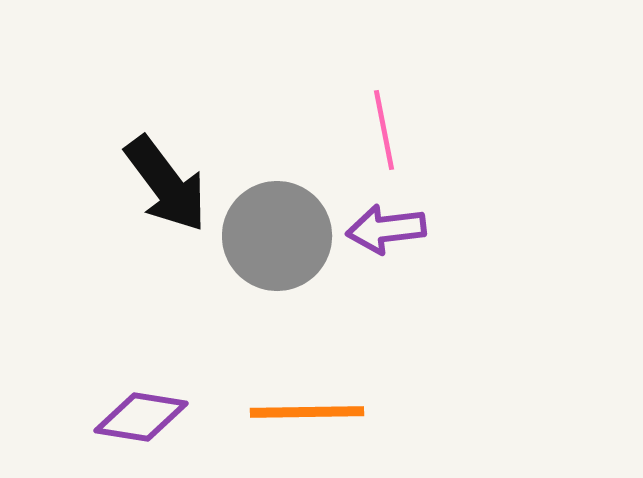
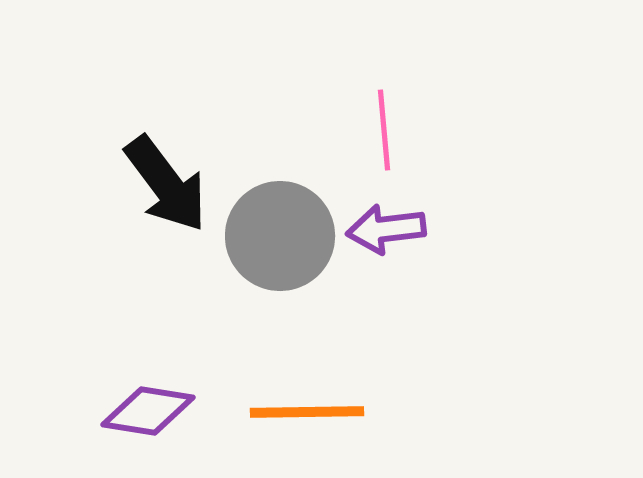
pink line: rotated 6 degrees clockwise
gray circle: moved 3 px right
purple diamond: moved 7 px right, 6 px up
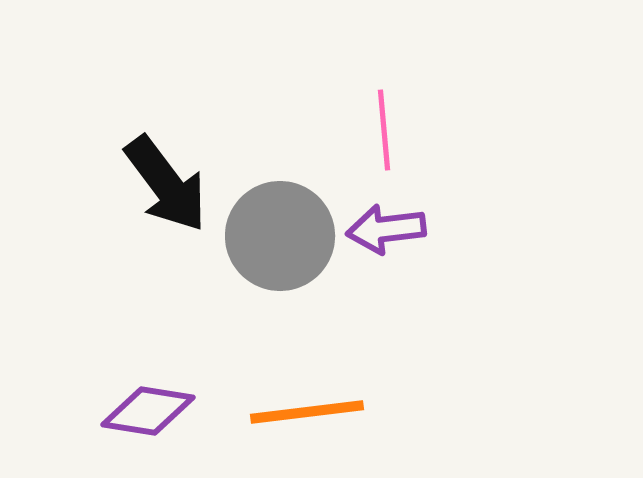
orange line: rotated 6 degrees counterclockwise
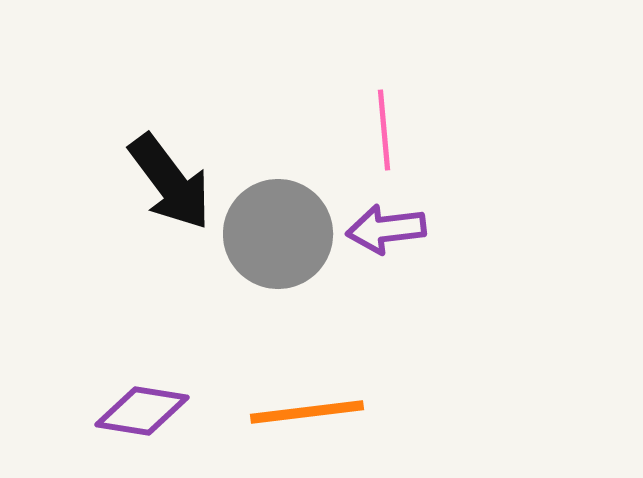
black arrow: moved 4 px right, 2 px up
gray circle: moved 2 px left, 2 px up
purple diamond: moved 6 px left
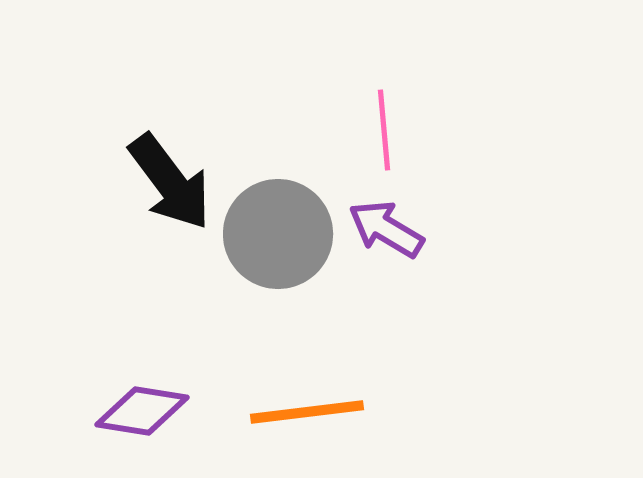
purple arrow: rotated 38 degrees clockwise
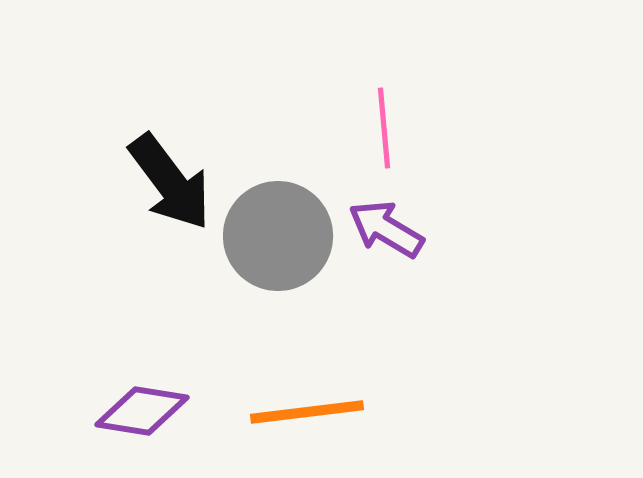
pink line: moved 2 px up
gray circle: moved 2 px down
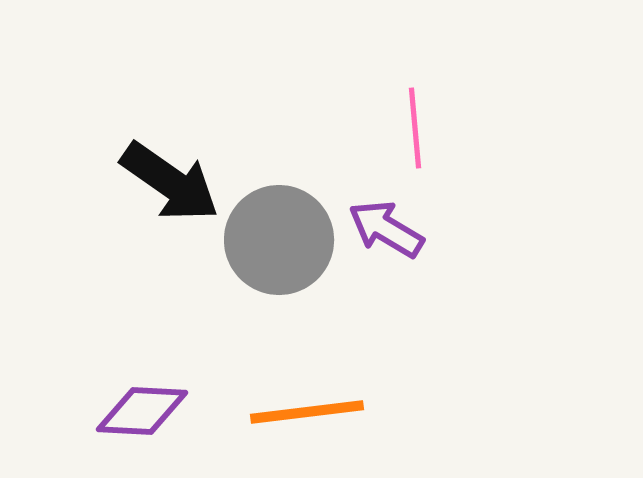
pink line: moved 31 px right
black arrow: rotated 18 degrees counterclockwise
gray circle: moved 1 px right, 4 px down
purple diamond: rotated 6 degrees counterclockwise
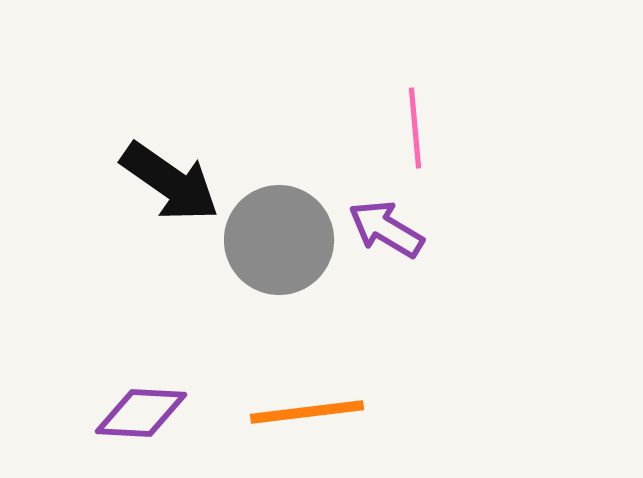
purple diamond: moved 1 px left, 2 px down
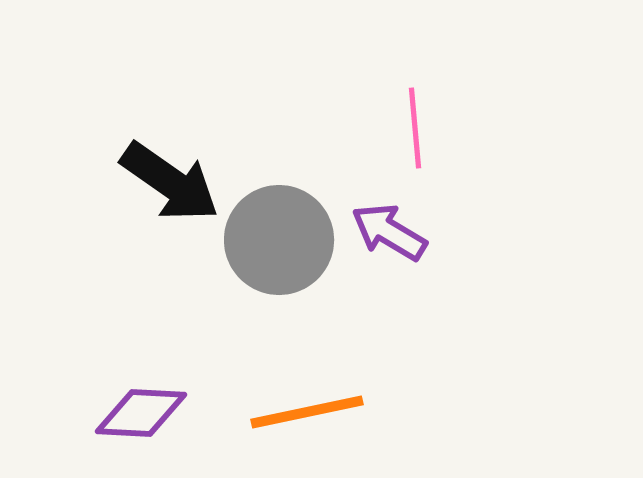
purple arrow: moved 3 px right, 3 px down
orange line: rotated 5 degrees counterclockwise
